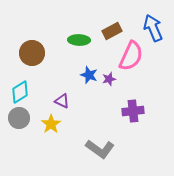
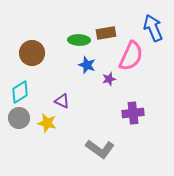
brown rectangle: moved 6 px left, 2 px down; rotated 18 degrees clockwise
blue star: moved 2 px left, 10 px up
purple cross: moved 2 px down
yellow star: moved 4 px left, 1 px up; rotated 24 degrees counterclockwise
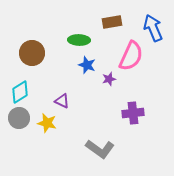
brown rectangle: moved 6 px right, 11 px up
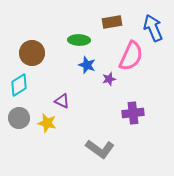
cyan diamond: moved 1 px left, 7 px up
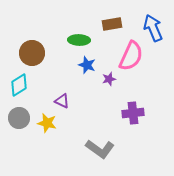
brown rectangle: moved 2 px down
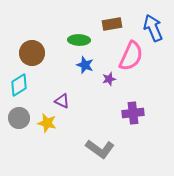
blue star: moved 2 px left
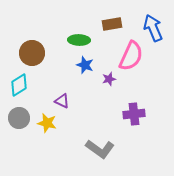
purple cross: moved 1 px right, 1 px down
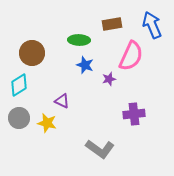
blue arrow: moved 1 px left, 3 px up
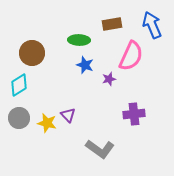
purple triangle: moved 6 px right, 14 px down; rotated 21 degrees clockwise
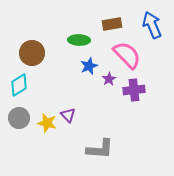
pink semicircle: moved 4 px left, 1 px up; rotated 68 degrees counterclockwise
blue star: moved 4 px right, 1 px down; rotated 30 degrees clockwise
purple star: rotated 16 degrees counterclockwise
purple cross: moved 24 px up
gray L-shape: rotated 32 degrees counterclockwise
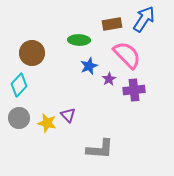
blue arrow: moved 8 px left, 6 px up; rotated 56 degrees clockwise
cyan diamond: rotated 15 degrees counterclockwise
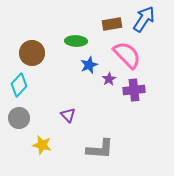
green ellipse: moved 3 px left, 1 px down
blue star: moved 1 px up
yellow star: moved 5 px left, 22 px down
